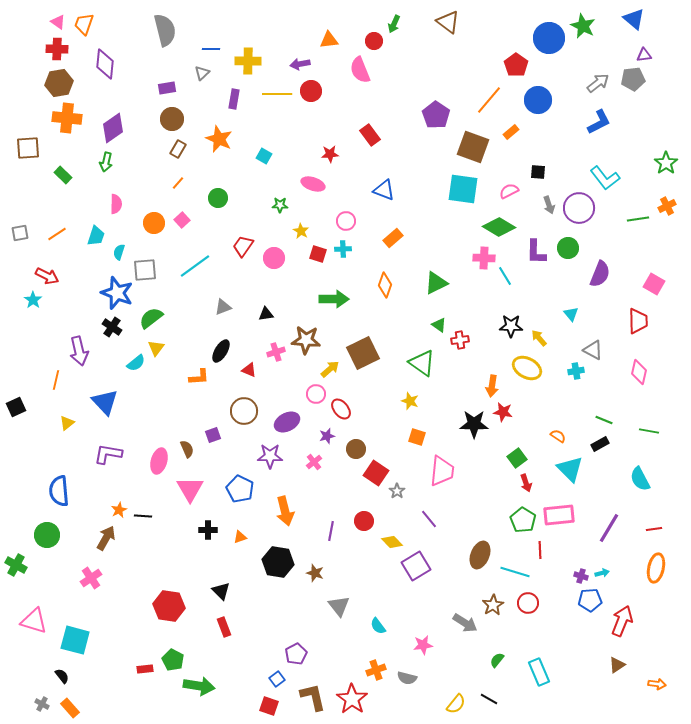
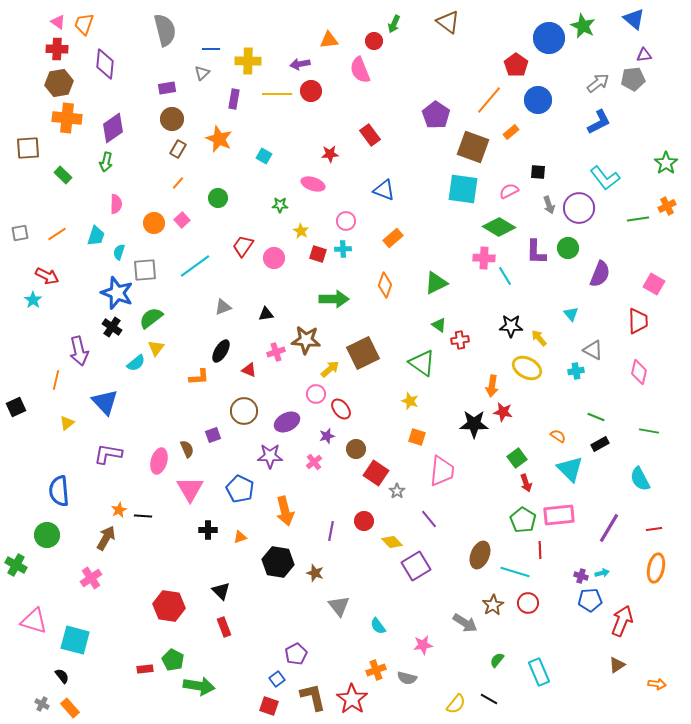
green line at (604, 420): moved 8 px left, 3 px up
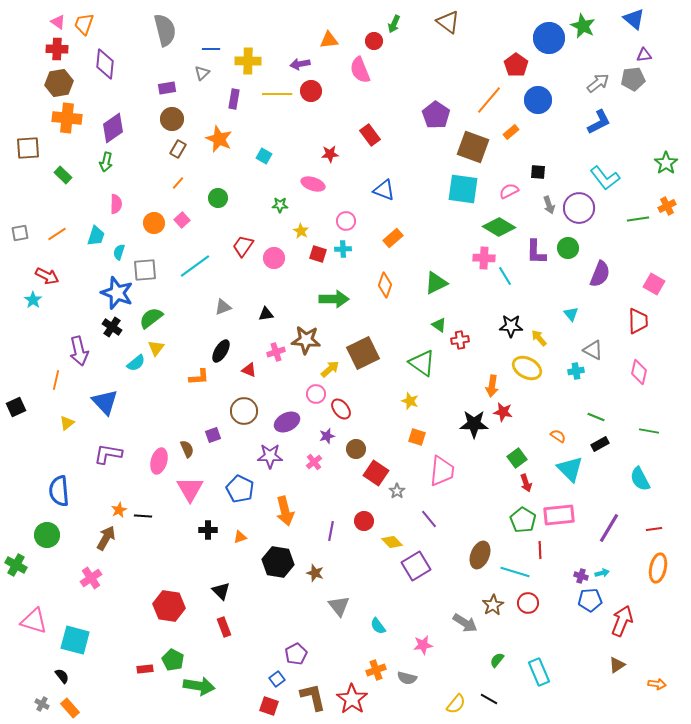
orange ellipse at (656, 568): moved 2 px right
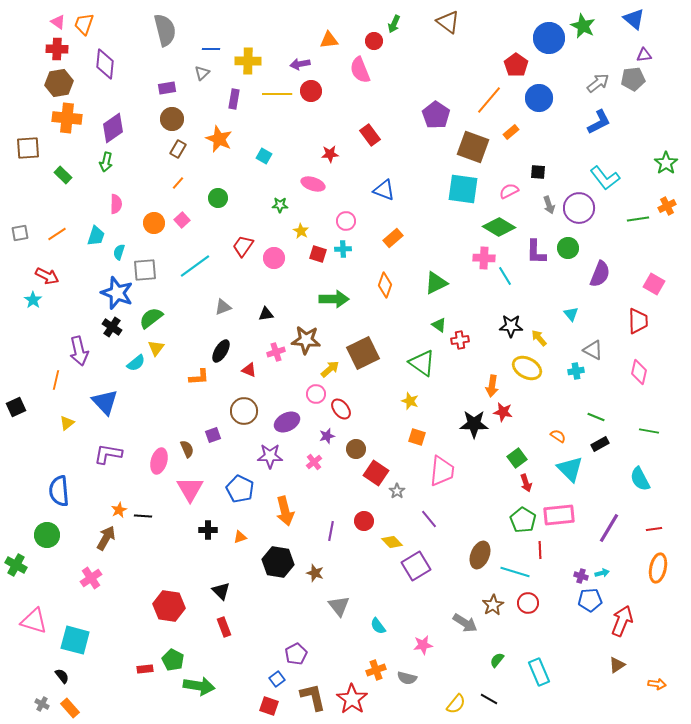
blue circle at (538, 100): moved 1 px right, 2 px up
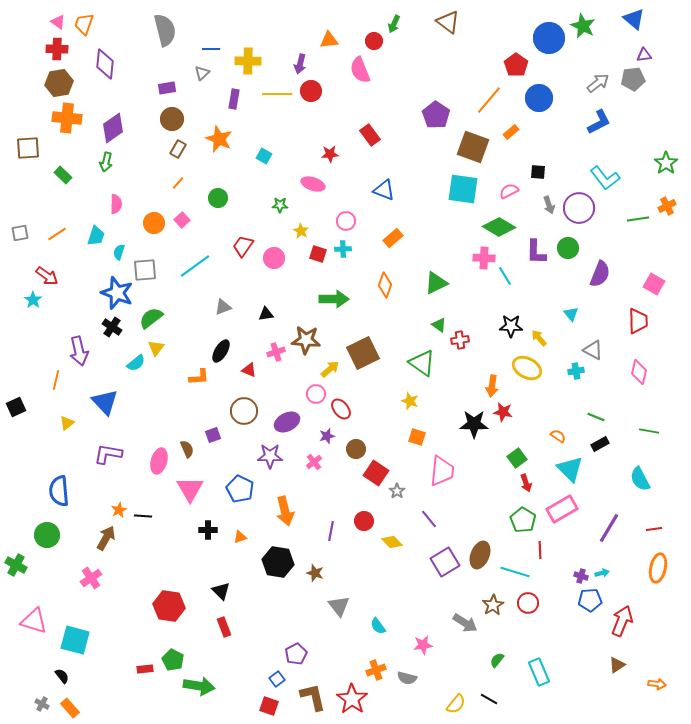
purple arrow at (300, 64): rotated 66 degrees counterclockwise
red arrow at (47, 276): rotated 10 degrees clockwise
pink rectangle at (559, 515): moved 3 px right, 6 px up; rotated 24 degrees counterclockwise
purple square at (416, 566): moved 29 px right, 4 px up
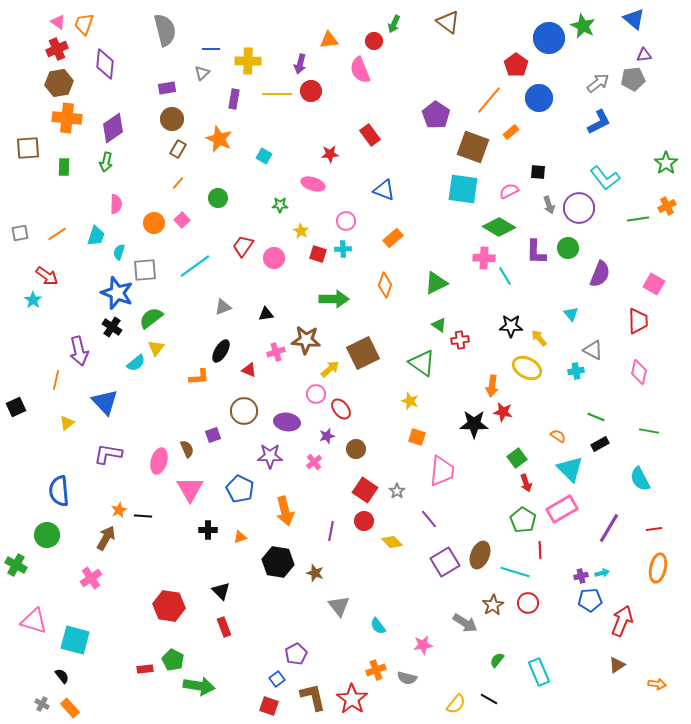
red cross at (57, 49): rotated 25 degrees counterclockwise
green rectangle at (63, 175): moved 1 px right, 8 px up; rotated 48 degrees clockwise
purple ellipse at (287, 422): rotated 35 degrees clockwise
red square at (376, 473): moved 11 px left, 17 px down
purple cross at (581, 576): rotated 32 degrees counterclockwise
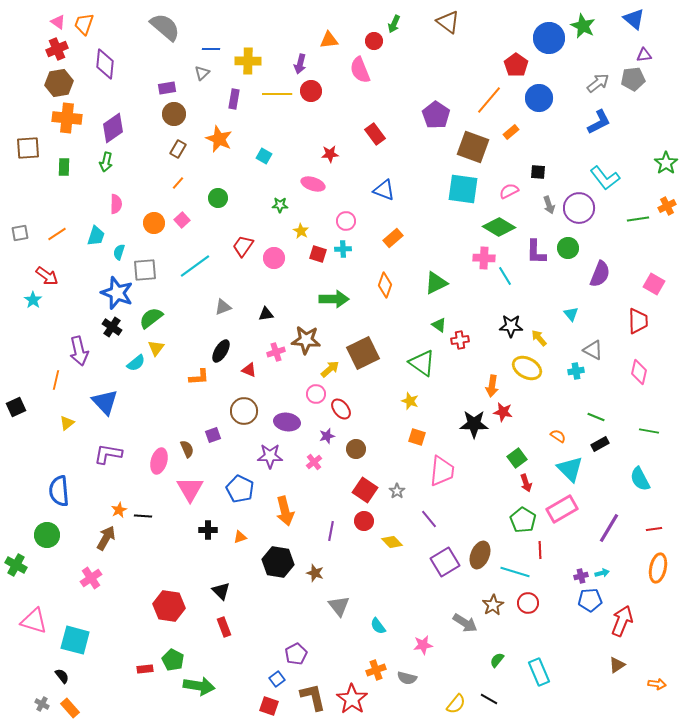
gray semicircle at (165, 30): moved 3 px up; rotated 36 degrees counterclockwise
brown circle at (172, 119): moved 2 px right, 5 px up
red rectangle at (370, 135): moved 5 px right, 1 px up
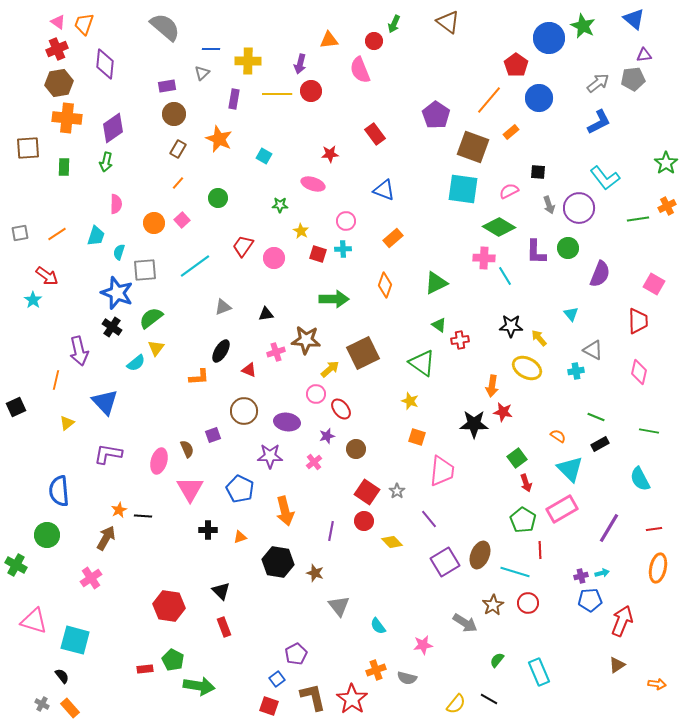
purple rectangle at (167, 88): moved 2 px up
red square at (365, 490): moved 2 px right, 2 px down
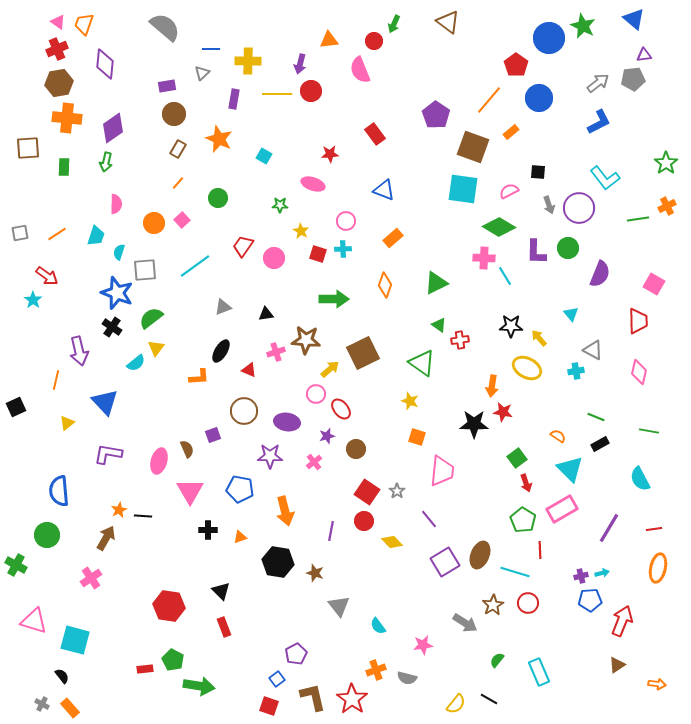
pink triangle at (190, 489): moved 2 px down
blue pentagon at (240, 489): rotated 16 degrees counterclockwise
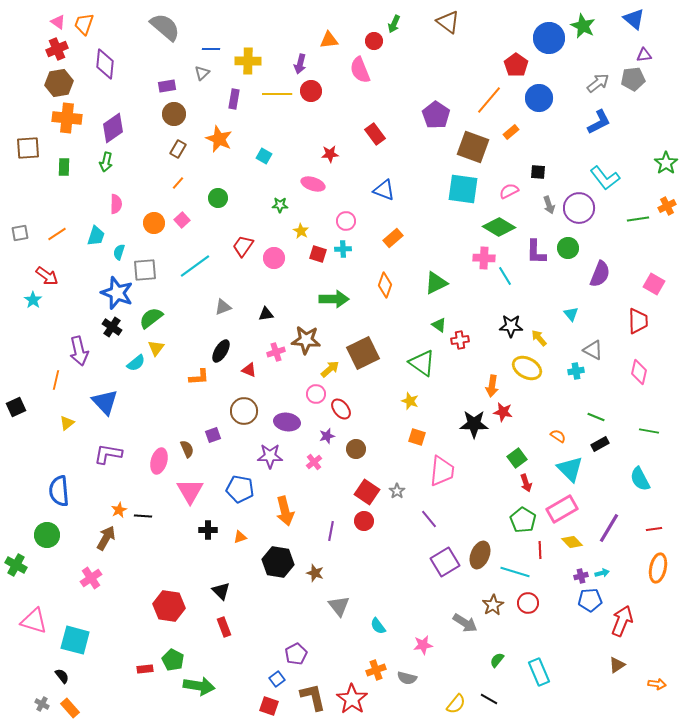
yellow diamond at (392, 542): moved 180 px right
